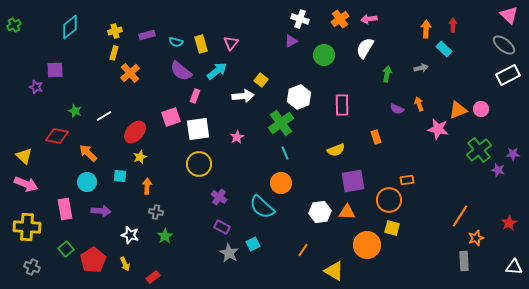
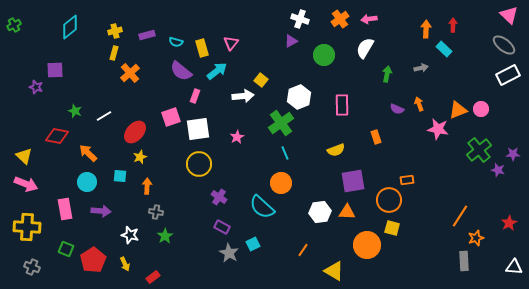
yellow rectangle at (201, 44): moved 1 px right, 4 px down
green square at (66, 249): rotated 28 degrees counterclockwise
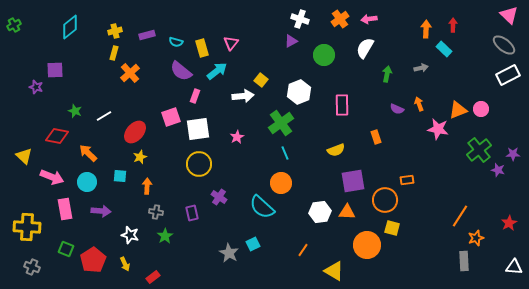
white hexagon at (299, 97): moved 5 px up
pink arrow at (26, 184): moved 26 px right, 7 px up
orange circle at (389, 200): moved 4 px left
purple rectangle at (222, 227): moved 30 px left, 14 px up; rotated 49 degrees clockwise
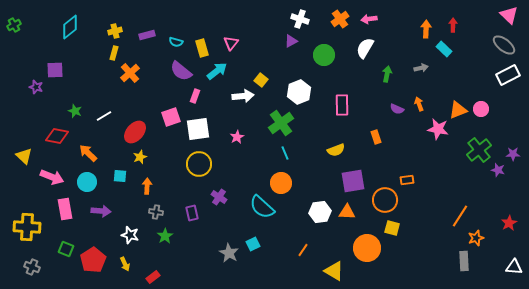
orange circle at (367, 245): moved 3 px down
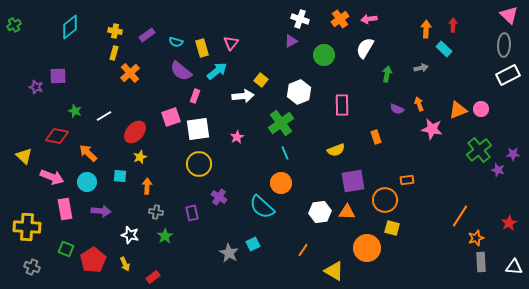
yellow cross at (115, 31): rotated 24 degrees clockwise
purple rectangle at (147, 35): rotated 21 degrees counterclockwise
gray ellipse at (504, 45): rotated 55 degrees clockwise
purple square at (55, 70): moved 3 px right, 6 px down
pink star at (438, 129): moved 6 px left
gray rectangle at (464, 261): moved 17 px right, 1 px down
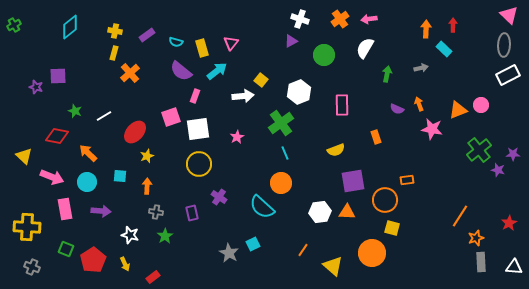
pink circle at (481, 109): moved 4 px up
yellow star at (140, 157): moved 7 px right, 1 px up
orange circle at (367, 248): moved 5 px right, 5 px down
yellow triangle at (334, 271): moved 1 px left, 5 px up; rotated 10 degrees clockwise
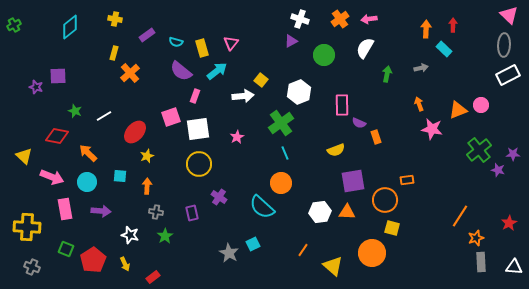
yellow cross at (115, 31): moved 12 px up
purple semicircle at (397, 109): moved 38 px left, 14 px down
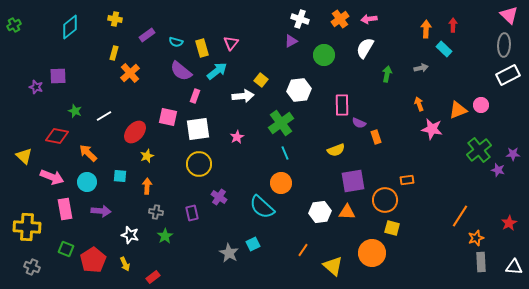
white hexagon at (299, 92): moved 2 px up; rotated 15 degrees clockwise
pink square at (171, 117): moved 3 px left; rotated 30 degrees clockwise
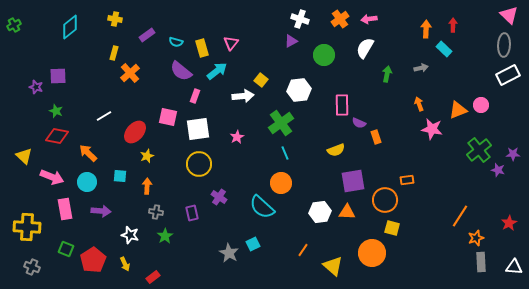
green star at (75, 111): moved 19 px left
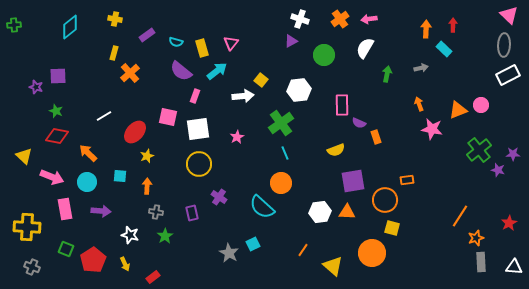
green cross at (14, 25): rotated 24 degrees clockwise
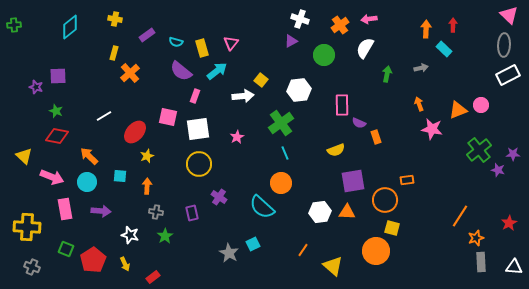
orange cross at (340, 19): moved 6 px down
orange arrow at (88, 153): moved 1 px right, 3 px down
orange circle at (372, 253): moved 4 px right, 2 px up
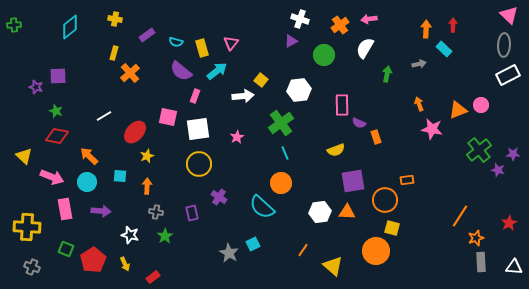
gray arrow at (421, 68): moved 2 px left, 4 px up
